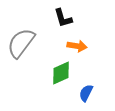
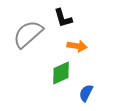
gray semicircle: moved 7 px right, 9 px up; rotated 12 degrees clockwise
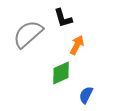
orange arrow: moved 1 px up; rotated 72 degrees counterclockwise
blue semicircle: moved 2 px down
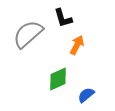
green diamond: moved 3 px left, 6 px down
blue semicircle: rotated 24 degrees clockwise
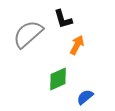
black L-shape: moved 1 px down
blue semicircle: moved 1 px left, 2 px down
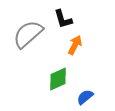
orange arrow: moved 2 px left
